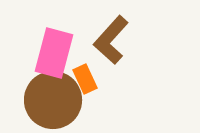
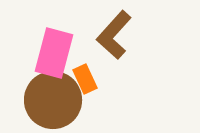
brown L-shape: moved 3 px right, 5 px up
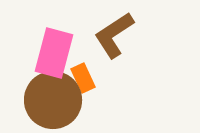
brown L-shape: rotated 15 degrees clockwise
orange rectangle: moved 2 px left, 1 px up
